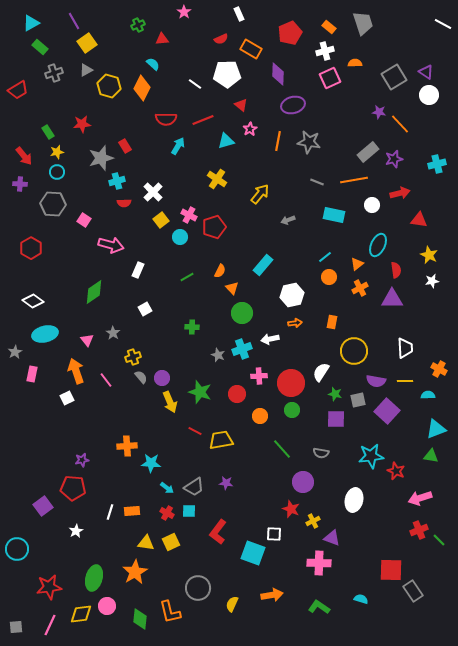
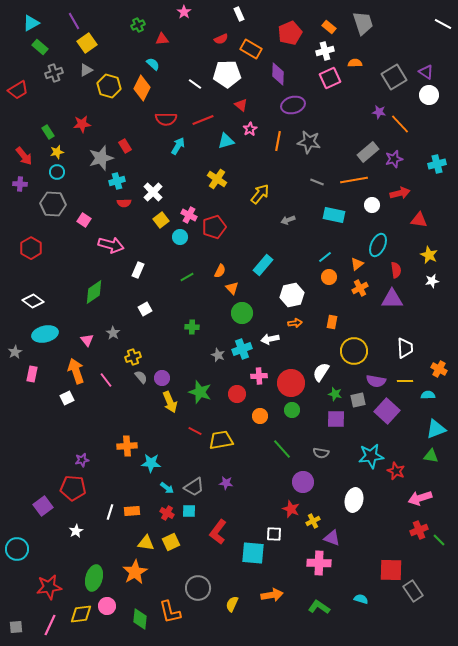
cyan square at (253, 553): rotated 15 degrees counterclockwise
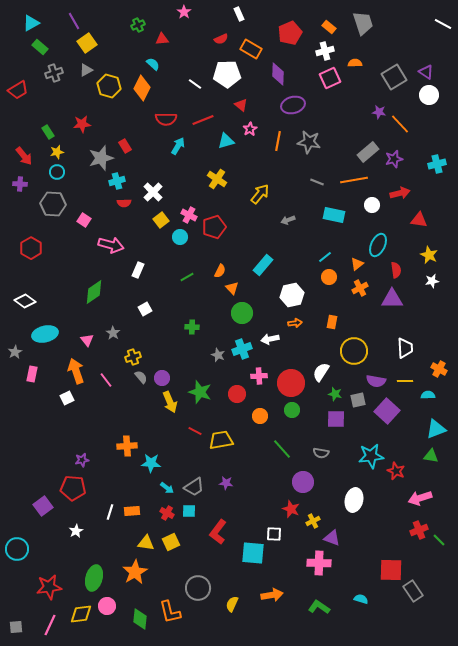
white diamond at (33, 301): moved 8 px left
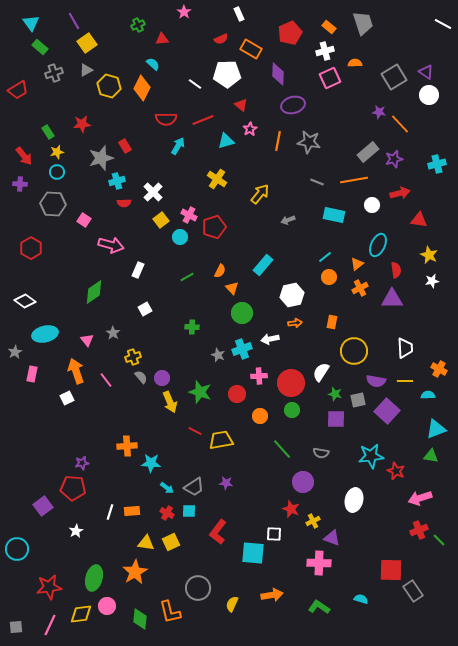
cyan triangle at (31, 23): rotated 36 degrees counterclockwise
purple star at (82, 460): moved 3 px down
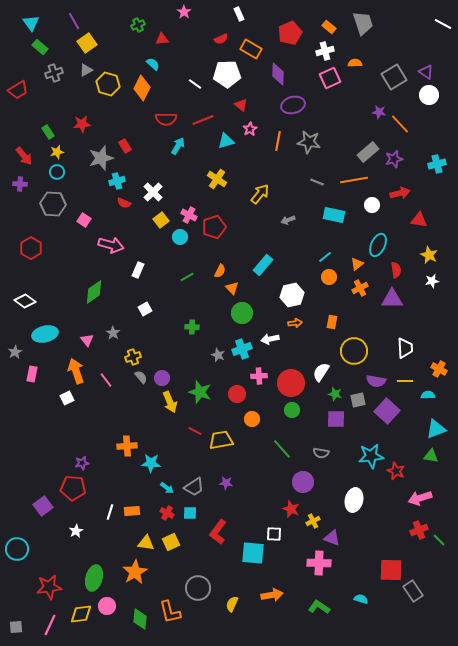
yellow hexagon at (109, 86): moved 1 px left, 2 px up
red semicircle at (124, 203): rotated 24 degrees clockwise
orange circle at (260, 416): moved 8 px left, 3 px down
cyan square at (189, 511): moved 1 px right, 2 px down
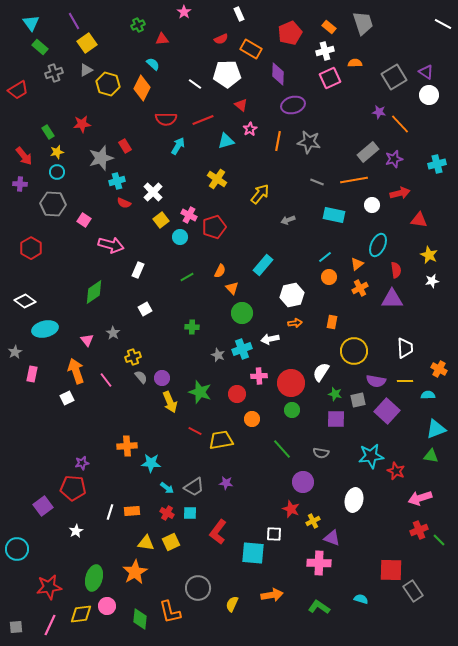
cyan ellipse at (45, 334): moved 5 px up
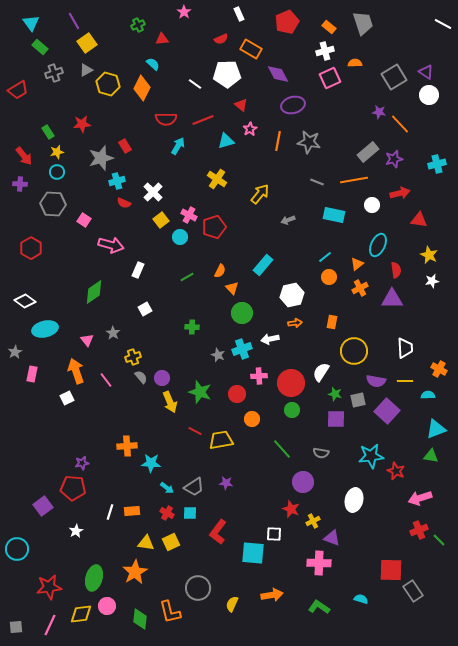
red pentagon at (290, 33): moved 3 px left, 11 px up
purple diamond at (278, 74): rotated 30 degrees counterclockwise
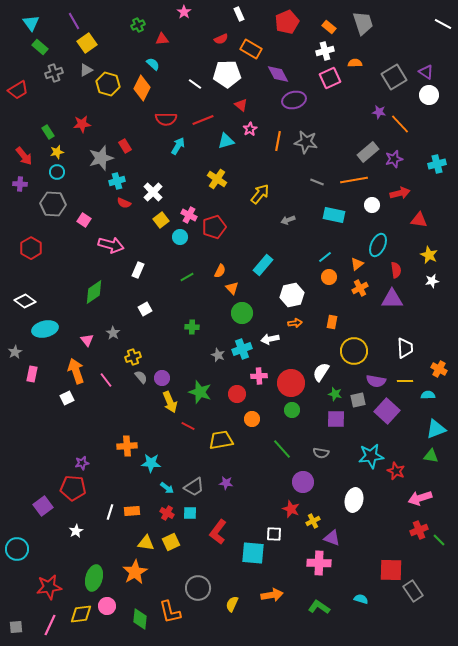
purple ellipse at (293, 105): moved 1 px right, 5 px up
gray star at (309, 142): moved 3 px left
red line at (195, 431): moved 7 px left, 5 px up
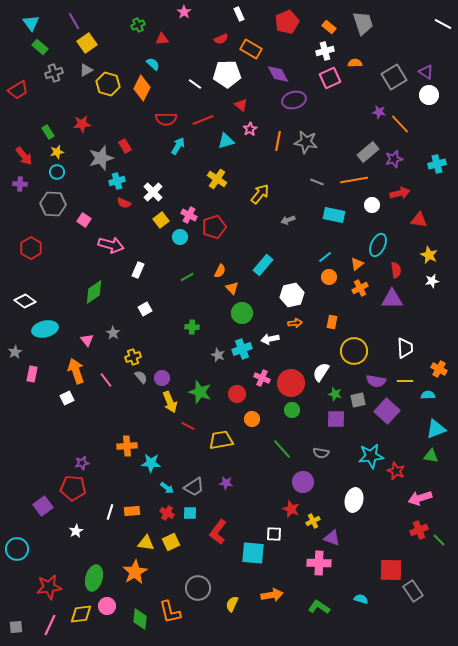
pink cross at (259, 376): moved 3 px right, 2 px down; rotated 28 degrees clockwise
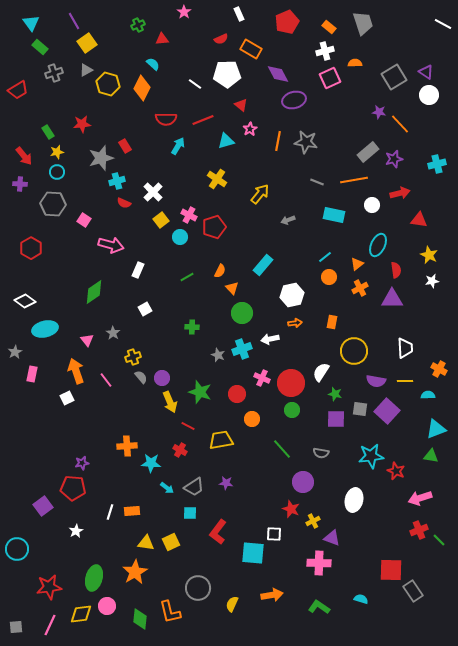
gray square at (358, 400): moved 2 px right, 9 px down; rotated 21 degrees clockwise
red cross at (167, 513): moved 13 px right, 63 px up
